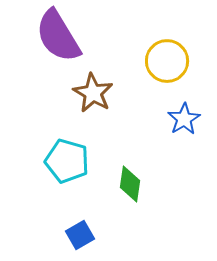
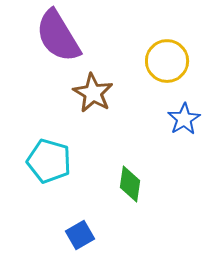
cyan pentagon: moved 18 px left
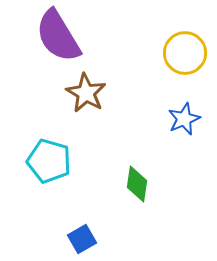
yellow circle: moved 18 px right, 8 px up
brown star: moved 7 px left
blue star: rotated 8 degrees clockwise
green diamond: moved 7 px right
blue square: moved 2 px right, 4 px down
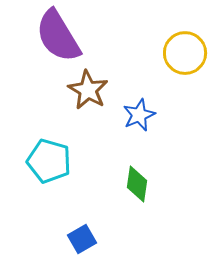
brown star: moved 2 px right, 3 px up
blue star: moved 45 px left, 4 px up
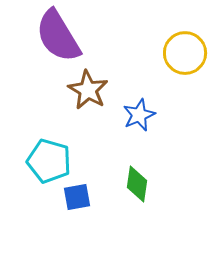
blue square: moved 5 px left, 42 px up; rotated 20 degrees clockwise
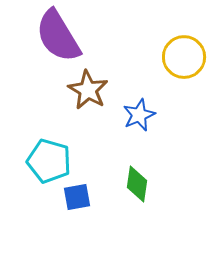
yellow circle: moved 1 px left, 4 px down
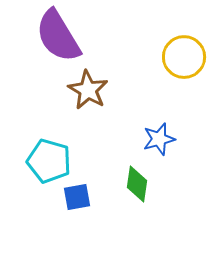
blue star: moved 20 px right, 24 px down; rotated 8 degrees clockwise
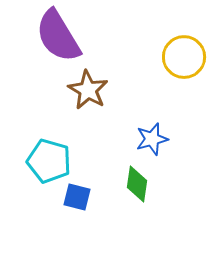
blue star: moved 7 px left
blue square: rotated 24 degrees clockwise
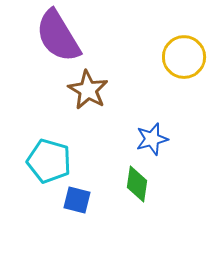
blue square: moved 3 px down
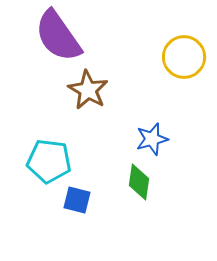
purple semicircle: rotated 4 degrees counterclockwise
cyan pentagon: rotated 9 degrees counterclockwise
green diamond: moved 2 px right, 2 px up
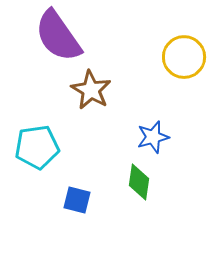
brown star: moved 3 px right
blue star: moved 1 px right, 2 px up
cyan pentagon: moved 12 px left, 14 px up; rotated 15 degrees counterclockwise
